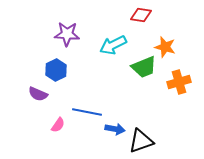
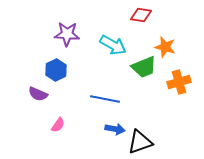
cyan arrow: rotated 124 degrees counterclockwise
blue line: moved 18 px right, 13 px up
black triangle: moved 1 px left, 1 px down
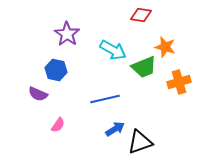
purple star: rotated 30 degrees clockwise
cyan arrow: moved 5 px down
blue hexagon: rotated 20 degrees counterclockwise
blue line: rotated 24 degrees counterclockwise
blue arrow: rotated 42 degrees counterclockwise
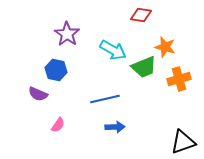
orange cross: moved 3 px up
blue arrow: moved 2 px up; rotated 30 degrees clockwise
black triangle: moved 43 px right
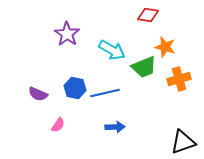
red diamond: moved 7 px right
cyan arrow: moved 1 px left
blue hexagon: moved 19 px right, 18 px down
blue line: moved 6 px up
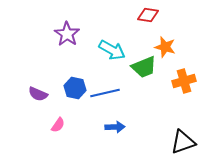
orange cross: moved 5 px right, 2 px down
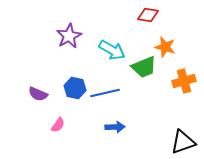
purple star: moved 2 px right, 2 px down; rotated 10 degrees clockwise
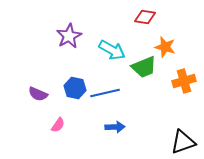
red diamond: moved 3 px left, 2 px down
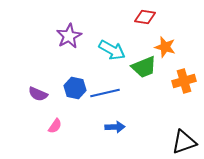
pink semicircle: moved 3 px left, 1 px down
black triangle: moved 1 px right
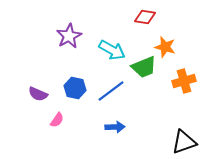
blue line: moved 6 px right, 2 px up; rotated 24 degrees counterclockwise
pink semicircle: moved 2 px right, 6 px up
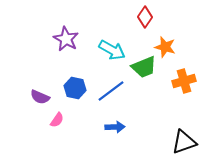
red diamond: rotated 65 degrees counterclockwise
purple star: moved 3 px left, 3 px down; rotated 15 degrees counterclockwise
purple semicircle: moved 2 px right, 3 px down
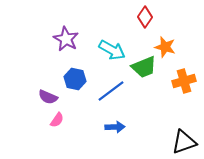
blue hexagon: moved 9 px up
purple semicircle: moved 8 px right
